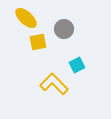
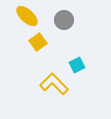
yellow ellipse: moved 1 px right, 2 px up
gray circle: moved 9 px up
yellow square: rotated 24 degrees counterclockwise
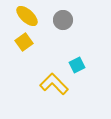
gray circle: moved 1 px left
yellow square: moved 14 px left
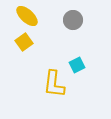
gray circle: moved 10 px right
yellow L-shape: rotated 128 degrees counterclockwise
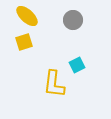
yellow square: rotated 18 degrees clockwise
